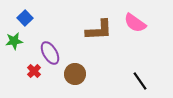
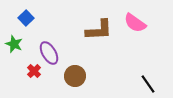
blue square: moved 1 px right
green star: moved 3 px down; rotated 30 degrees clockwise
purple ellipse: moved 1 px left
brown circle: moved 2 px down
black line: moved 8 px right, 3 px down
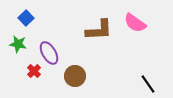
green star: moved 4 px right; rotated 12 degrees counterclockwise
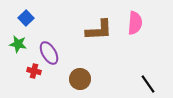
pink semicircle: rotated 120 degrees counterclockwise
red cross: rotated 32 degrees counterclockwise
brown circle: moved 5 px right, 3 px down
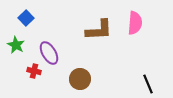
green star: moved 2 px left, 1 px down; rotated 18 degrees clockwise
black line: rotated 12 degrees clockwise
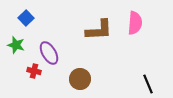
green star: rotated 12 degrees counterclockwise
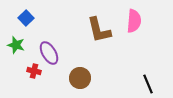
pink semicircle: moved 1 px left, 2 px up
brown L-shape: rotated 80 degrees clockwise
brown circle: moved 1 px up
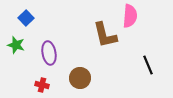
pink semicircle: moved 4 px left, 5 px up
brown L-shape: moved 6 px right, 5 px down
purple ellipse: rotated 20 degrees clockwise
red cross: moved 8 px right, 14 px down
black line: moved 19 px up
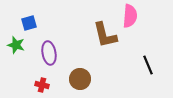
blue square: moved 3 px right, 5 px down; rotated 28 degrees clockwise
brown circle: moved 1 px down
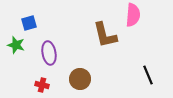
pink semicircle: moved 3 px right, 1 px up
black line: moved 10 px down
